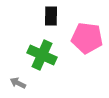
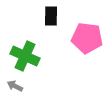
green cross: moved 17 px left, 1 px down
gray arrow: moved 3 px left, 3 px down
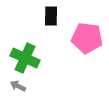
green cross: moved 2 px down
gray arrow: moved 3 px right
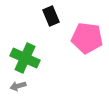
black rectangle: rotated 24 degrees counterclockwise
gray arrow: rotated 42 degrees counterclockwise
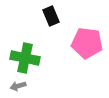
pink pentagon: moved 5 px down
green cross: rotated 12 degrees counterclockwise
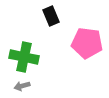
green cross: moved 1 px left, 1 px up
gray arrow: moved 4 px right
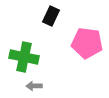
black rectangle: rotated 48 degrees clockwise
gray arrow: moved 12 px right; rotated 14 degrees clockwise
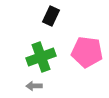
pink pentagon: moved 9 px down
green cross: moved 17 px right; rotated 32 degrees counterclockwise
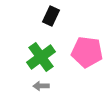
green cross: rotated 16 degrees counterclockwise
gray arrow: moved 7 px right
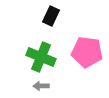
green cross: rotated 32 degrees counterclockwise
